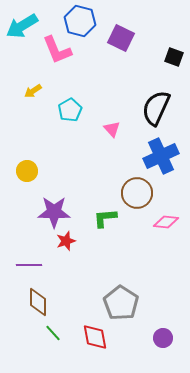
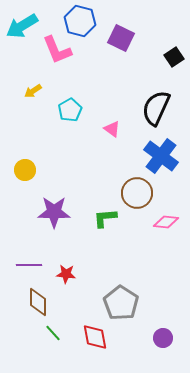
black square: rotated 36 degrees clockwise
pink triangle: rotated 12 degrees counterclockwise
blue cross: rotated 28 degrees counterclockwise
yellow circle: moved 2 px left, 1 px up
red star: moved 33 px down; rotated 24 degrees clockwise
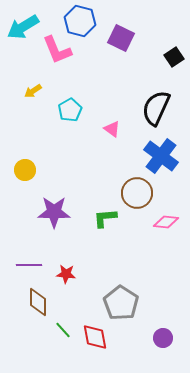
cyan arrow: moved 1 px right, 1 px down
green line: moved 10 px right, 3 px up
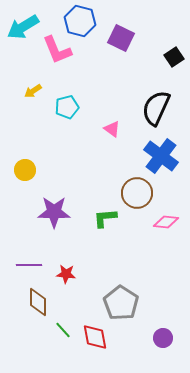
cyan pentagon: moved 3 px left, 3 px up; rotated 15 degrees clockwise
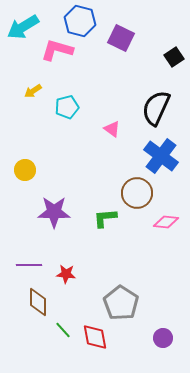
pink L-shape: rotated 128 degrees clockwise
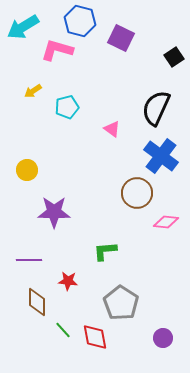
yellow circle: moved 2 px right
green L-shape: moved 33 px down
purple line: moved 5 px up
red star: moved 2 px right, 7 px down
brown diamond: moved 1 px left
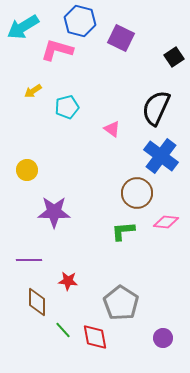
green L-shape: moved 18 px right, 20 px up
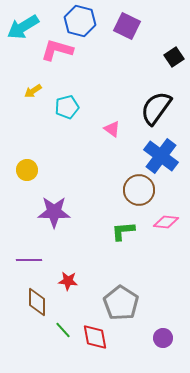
purple square: moved 6 px right, 12 px up
black semicircle: rotated 12 degrees clockwise
brown circle: moved 2 px right, 3 px up
